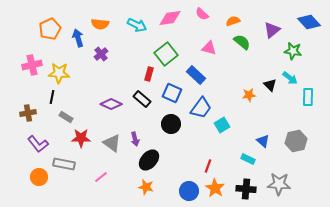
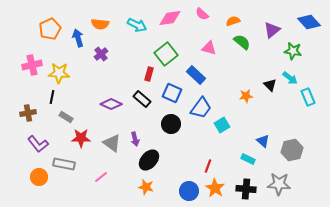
orange star at (249, 95): moved 3 px left, 1 px down
cyan rectangle at (308, 97): rotated 24 degrees counterclockwise
gray hexagon at (296, 141): moved 4 px left, 9 px down
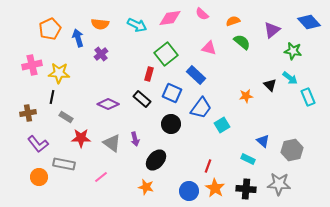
purple diamond at (111, 104): moved 3 px left
black ellipse at (149, 160): moved 7 px right
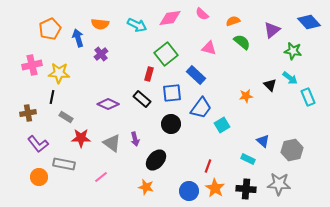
blue square at (172, 93): rotated 30 degrees counterclockwise
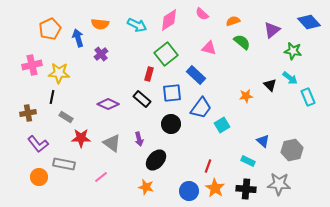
pink diamond at (170, 18): moved 1 px left, 2 px down; rotated 25 degrees counterclockwise
purple arrow at (135, 139): moved 4 px right
cyan rectangle at (248, 159): moved 2 px down
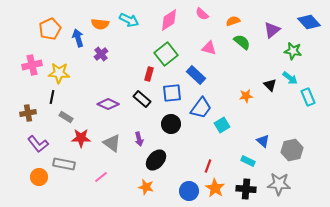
cyan arrow at (137, 25): moved 8 px left, 5 px up
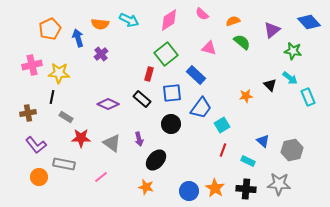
purple L-shape at (38, 144): moved 2 px left, 1 px down
red line at (208, 166): moved 15 px right, 16 px up
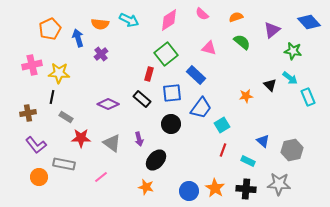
orange semicircle at (233, 21): moved 3 px right, 4 px up
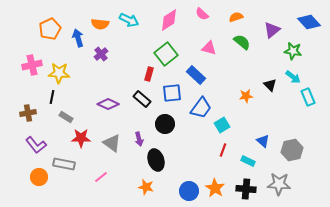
cyan arrow at (290, 78): moved 3 px right, 1 px up
black circle at (171, 124): moved 6 px left
black ellipse at (156, 160): rotated 60 degrees counterclockwise
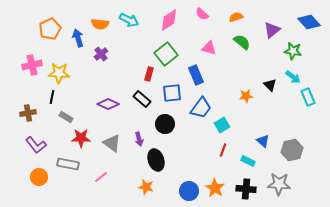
blue rectangle at (196, 75): rotated 24 degrees clockwise
gray rectangle at (64, 164): moved 4 px right
